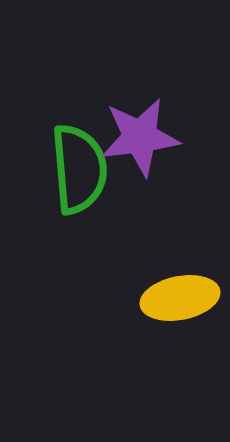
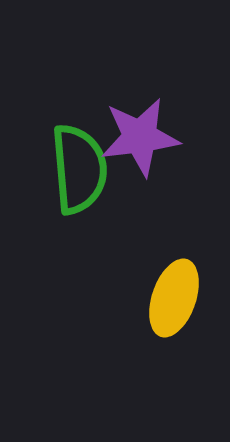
yellow ellipse: moved 6 px left; rotated 60 degrees counterclockwise
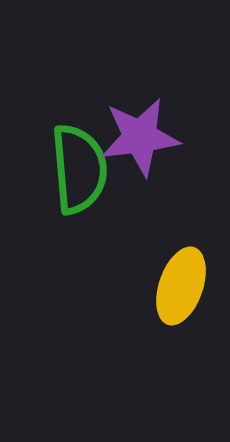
yellow ellipse: moved 7 px right, 12 px up
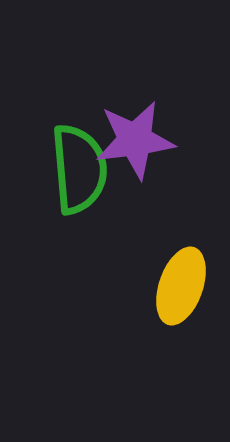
purple star: moved 5 px left, 3 px down
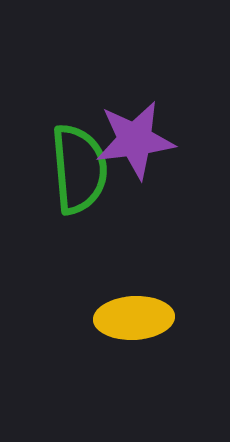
yellow ellipse: moved 47 px left, 32 px down; rotated 68 degrees clockwise
